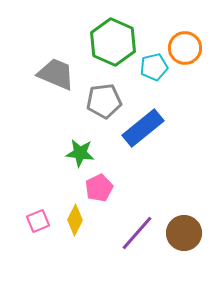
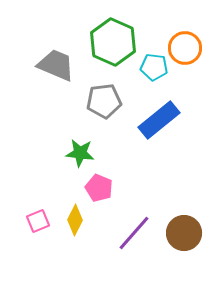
cyan pentagon: rotated 20 degrees clockwise
gray trapezoid: moved 9 px up
blue rectangle: moved 16 px right, 8 px up
pink pentagon: rotated 24 degrees counterclockwise
purple line: moved 3 px left
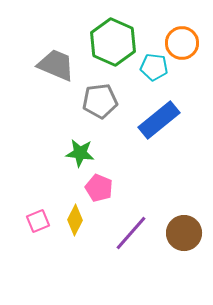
orange circle: moved 3 px left, 5 px up
gray pentagon: moved 4 px left
purple line: moved 3 px left
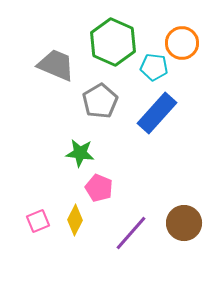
gray pentagon: rotated 24 degrees counterclockwise
blue rectangle: moved 2 px left, 7 px up; rotated 9 degrees counterclockwise
brown circle: moved 10 px up
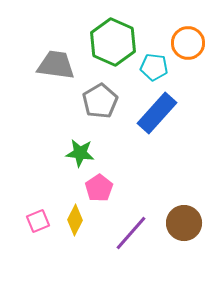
orange circle: moved 6 px right
gray trapezoid: rotated 15 degrees counterclockwise
pink pentagon: rotated 16 degrees clockwise
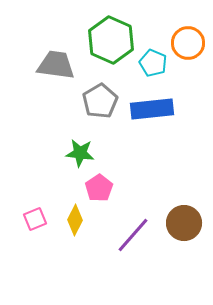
green hexagon: moved 2 px left, 2 px up
cyan pentagon: moved 1 px left, 4 px up; rotated 16 degrees clockwise
blue rectangle: moved 5 px left, 4 px up; rotated 42 degrees clockwise
pink square: moved 3 px left, 2 px up
purple line: moved 2 px right, 2 px down
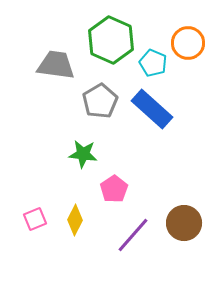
blue rectangle: rotated 48 degrees clockwise
green star: moved 3 px right, 1 px down
pink pentagon: moved 15 px right, 1 px down
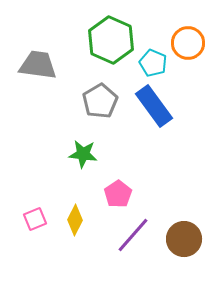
gray trapezoid: moved 18 px left
blue rectangle: moved 2 px right, 3 px up; rotated 12 degrees clockwise
pink pentagon: moved 4 px right, 5 px down
brown circle: moved 16 px down
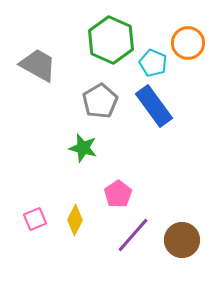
gray trapezoid: rotated 21 degrees clockwise
green star: moved 6 px up; rotated 8 degrees clockwise
brown circle: moved 2 px left, 1 px down
